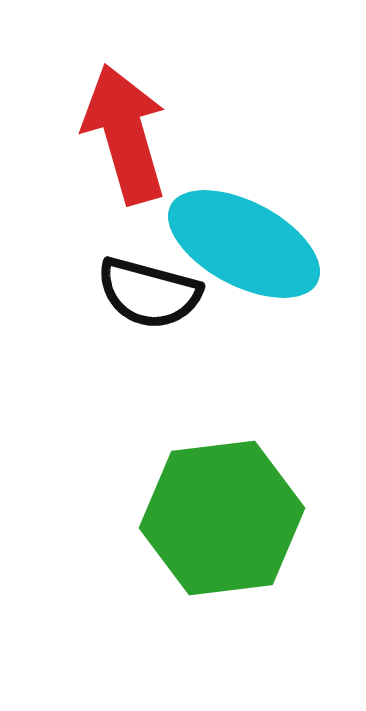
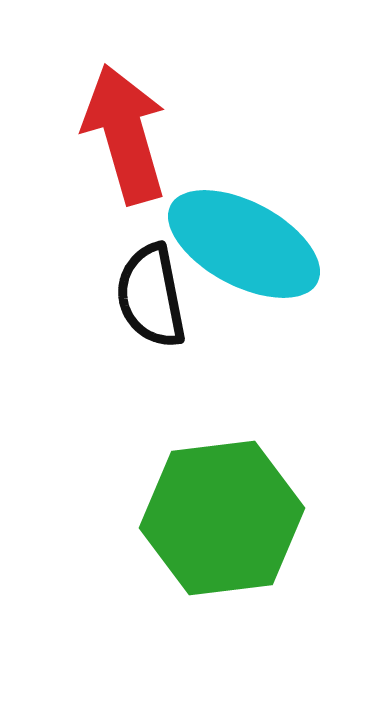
black semicircle: moved 2 px right, 3 px down; rotated 64 degrees clockwise
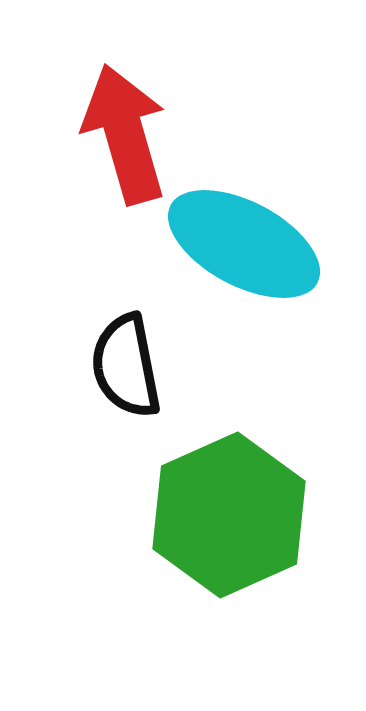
black semicircle: moved 25 px left, 70 px down
green hexagon: moved 7 px right, 3 px up; rotated 17 degrees counterclockwise
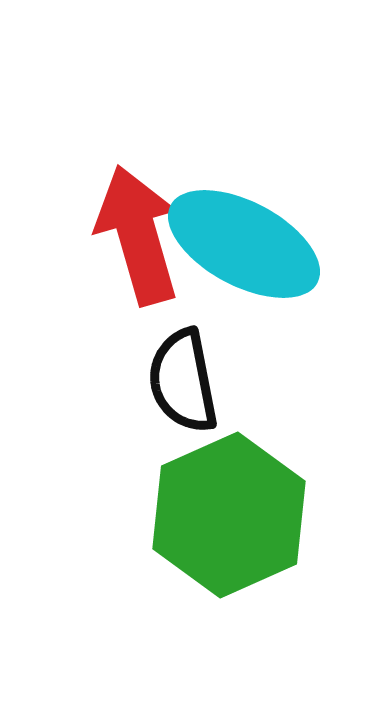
red arrow: moved 13 px right, 101 px down
black semicircle: moved 57 px right, 15 px down
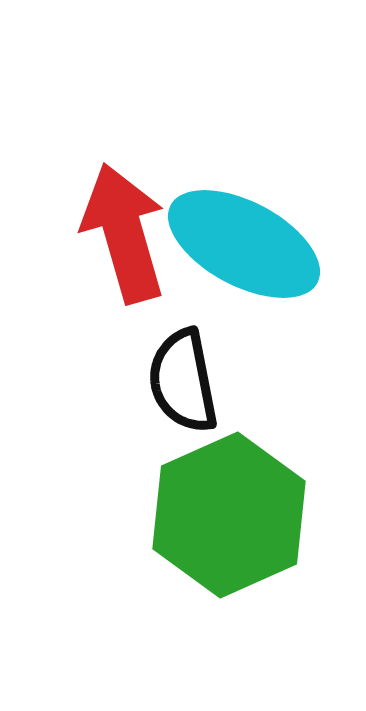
red arrow: moved 14 px left, 2 px up
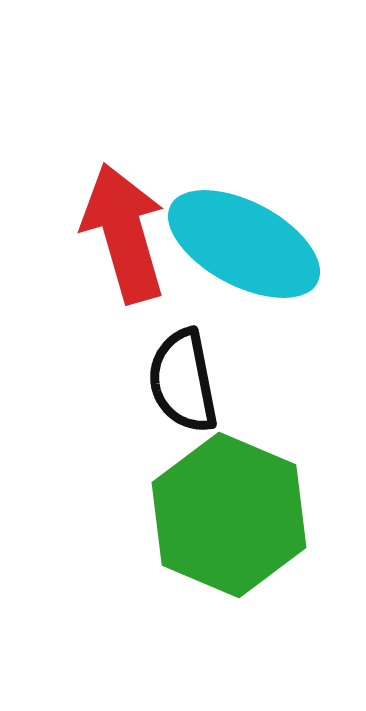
green hexagon: rotated 13 degrees counterclockwise
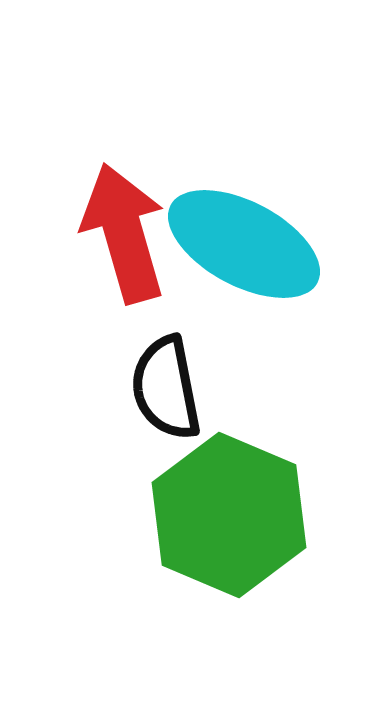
black semicircle: moved 17 px left, 7 px down
